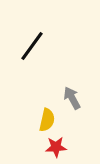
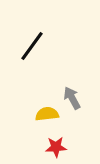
yellow semicircle: moved 6 px up; rotated 110 degrees counterclockwise
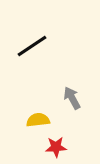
black line: rotated 20 degrees clockwise
yellow semicircle: moved 9 px left, 6 px down
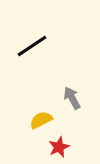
yellow semicircle: moved 3 px right; rotated 20 degrees counterclockwise
red star: moved 3 px right; rotated 20 degrees counterclockwise
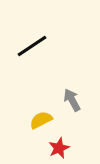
gray arrow: moved 2 px down
red star: moved 1 px down
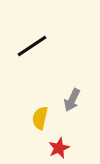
gray arrow: rotated 125 degrees counterclockwise
yellow semicircle: moved 1 px left, 2 px up; rotated 50 degrees counterclockwise
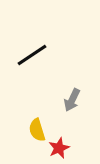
black line: moved 9 px down
yellow semicircle: moved 3 px left, 12 px down; rotated 30 degrees counterclockwise
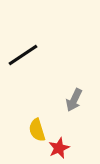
black line: moved 9 px left
gray arrow: moved 2 px right
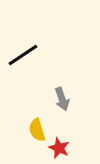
gray arrow: moved 12 px left, 1 px up; rotated 45 degrees counterclockwise
red star: rotated 25 degrees counterclockwise
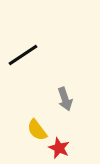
gray arrow: moved 3 px right
yellow semicircle: rotated 20 degrees counterclockwise
